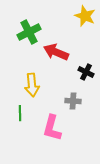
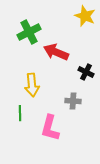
pink L-shape: moved 2 px left
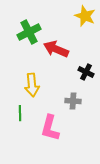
red arrow: moved 3 px up
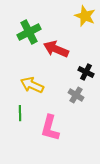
yellow arrow: rotated 120 degrees clockwise
gray cross: moved 3 px right, 6 px up; rotated 28 degrees clockwise
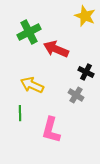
pink L-shape: moved 1 px right, 2 px down
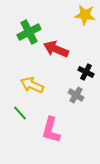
yellow star: moved 1 px up; rotated 15 degrees counterclockwise
green line: rotated 42 degrees counterclockwise
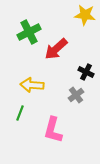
red arrow: rotated 65 degrees counterclockwise
yellow arrow: rotated 20 degrees counterclockwise
gray cross: rotated 21 degrees clockwise
green line: rotated 63 degrees clockwise
pink L-shape: moved 2 px right
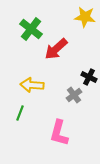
yellow star: moved 2 px down
green cross: moved 2 px right, 3 px up; rotated 25 degrees counterclockwise
black cross: moved 3 px right, 5 px down
gray cross: moved 2 px left
pink L-shape: moved 6 px right, 3 px down
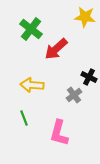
green line: moved 4 px right, 5 px down; rotated 42 degrees counterclockwise
